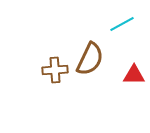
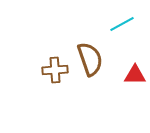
brown semicircle: rotated 44 degrees counterclockwise
red triangle: moved 1 px right
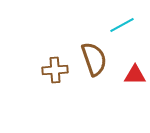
cyan line: moved 1 px down
brown semicircle: moved 4 px right
